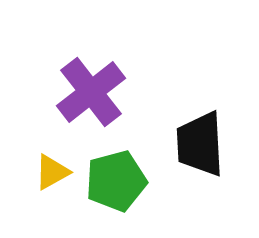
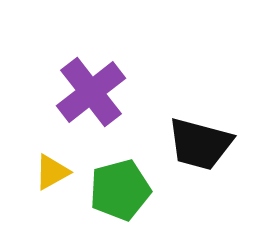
black trapezoid: rotated 72 degrees counterclockwise
green pentagon: moved 4 px right, 9 px down
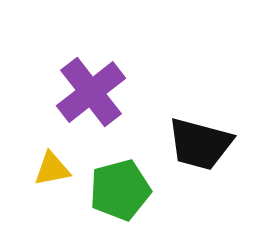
yellow triangle: moved 3 px up; rotated 18 degrees clockwise
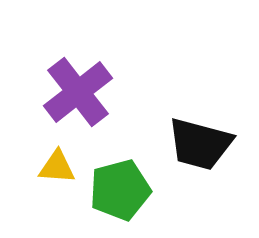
purple cross: moved 13 px left
yellow triangle: moved 5 px right, 2 px up; rotated 15 degrees clockwise
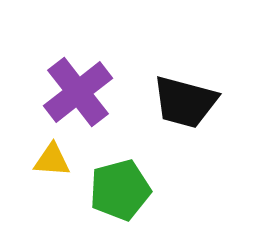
black trapezoid: moved 15 px left, 42 px up
yellow triangle: moved 5 px left, 7 px up
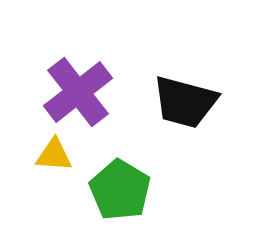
yellow triangle: moved 2 px right, 5 px up
green pentagon: rotated 26 degrees counterclockwise
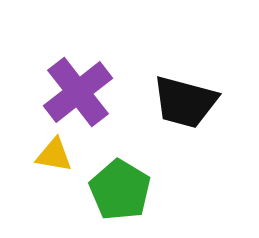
yellow triangle: rotated 6 degrees clockwise
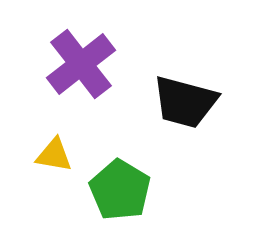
purple cross: moved 3 px right, 28 px up
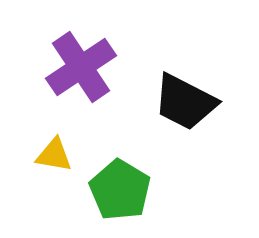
purple cross: moved 3 px down; rotated 4 degrees clockwise
black trapezoid: rotated 12 degrees clockwise
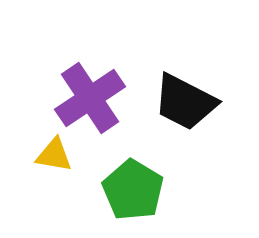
purple cross: moved 9 px right, 31 px down
green pentagon: moved 13 px right
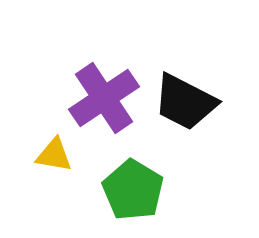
purple cross: moved 14 px right
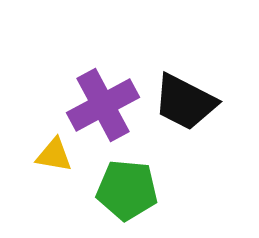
purple cross: moved 1 px left, 7 px down; rotated 6 degrees clockwise
green pentagon: moved 6 px left; rotated 26 degrees counterclockwise
